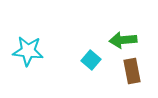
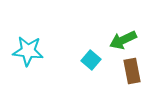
green arrow: rotated 20 degrees counterclockwise
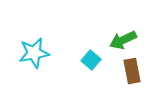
cyan star: moved 6 px right, 2 px down; rotated 16 degrees counterclockwise
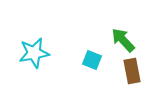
green arrow: rotated 72 degrees clockwise
cyan square: moved 1 px right; rotated 18 degrees counterclockwise
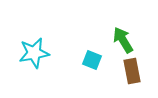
green arrow: rotated 12 degrees clockwise
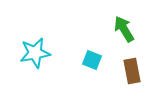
green arrow: moved 1 px right, 11 px up
cyan star: moved 1 px right
